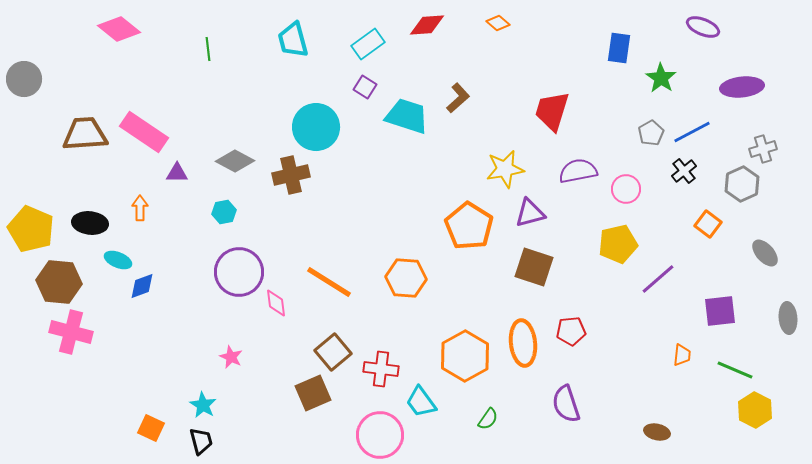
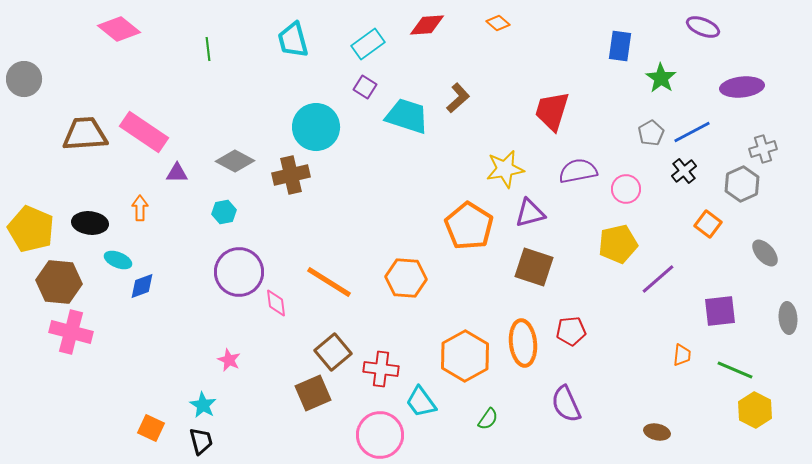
blue rectangle at (619, 48): moved 1 px right, 2 px up
pink star at (231, 357): moved 2 px left, 3 px down
purple semicircle at (566, 404): rotated 6 degrees counterclockwise
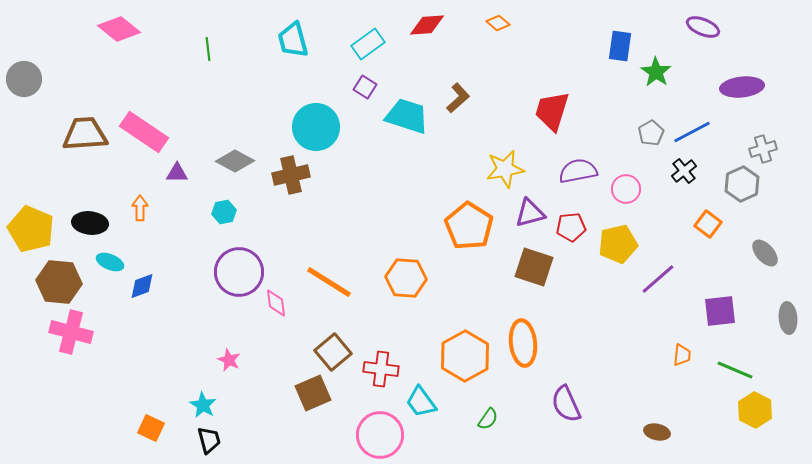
green star at (661, 78): moved 5 px left, 6 px up
cyan ellipse at (118, 260): moved 8 px left, 2 px down
red pentagon at (571, 331): moved 104 px up
black trapezoid at (201, 441): moved 8 px right, 1 px up
